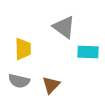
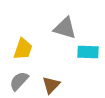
gray triangle: moved 1 px right, 1 px down; rotated 20 degrees counterclockwise
yellow trapezoid: rotated 20 degrees clockwise
gray semicircle: rotated 120 degrees clockwise
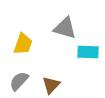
yellow trapezoid: moved 5 px up
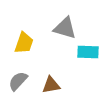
yellow trapezoid: moved 1 px right, 1 px up
gray semicircle: moved 1 px left
brown triangle: rotated 36 degrees clockwise
